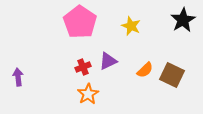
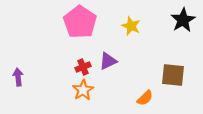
orange semicircle: moved 28 px down
brown square: moved 1 px right; rotated 20 degrees counterclockwise
orange star: moved 5 px left, 4 px up
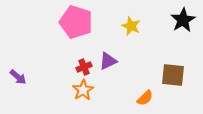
pink pentagon: moved 4 px left; rotated 16 degrees counterclockwise
red cross: moved 1 px right
purple arrow: rotated 138 degrees clockwise
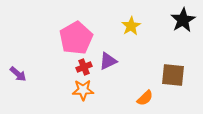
pink pentagon: moved 16 px down; rotated 24 degrees clockwise
yellow star: rotated 18 degrees clockwise
purple arrow: moved 3 px up
orange star: rotated 30 degrees clockwise
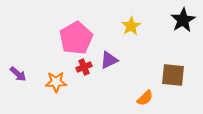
purple triangle: moved 1 px right, 1 px up
orange star: moved 27 px left, 8 px up
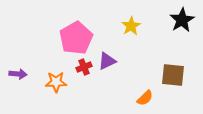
black star: moved 1 px left
purple triangle: moved 2 px left, 1 px down
purple arrow: rotated 36 degrees counterclockwise
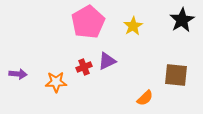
yellow star: moved 2 px right
pink pentagon: moved 12 px right, 16 px up
brown square: moved 3 px right
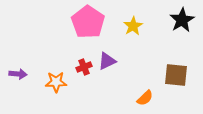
pink pentagon: rotated 8 degrees counterclockwise
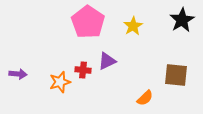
red cross: moved 1 px left, 3 px down; rotated 28 degrees clockwise
orange star: moved 4 px right; rotated 15 degrees counterclockwise
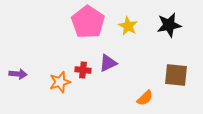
black star: moved 13 px left, 5 px down; rotated 20 degrees clockwise
yellow star: moved 5 px left; rotated 12 degrees counterclockwise
purple triangle: moved 1 px right, 2 px down
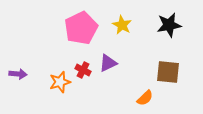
pink pentagon: moved 7 px left, 6 px down; rotated 12 degrees clockwise
yellow star: moved 6 px left, 1 px up
red cross: rotated 21 degrees clockwise
brown square: moved 8 px left, 3 px up
